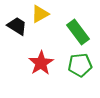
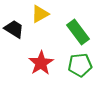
black trapezoid: moved 3 px left, 3 px down
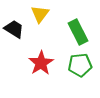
yellow triangle: rotated 24 degrees counterclockwise
green rectangle: rotated 10 degrees clockwise
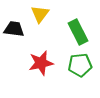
black trapezoid: rotated 25 degrees counterclockwise
red star: rotated 20 degrees clockwise
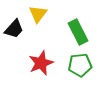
yellow triangle: moved 2 px left
black trapezoid: rotated 125 degrees clockwise
red star: rotated 10 degrees counterclockwise
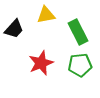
yellow triangle: moved 8 px right, 1 px down; rotated 42 degrees clockwise
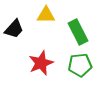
yellow triangle: rotated 12 degrees clockwise
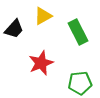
yellow triangle: moved 3 px left, 1 px down; rotated 30 degrees counterclockwise
green pentagon: moved 18 px down
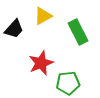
green pentagon: moved 12 px left
